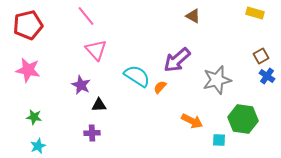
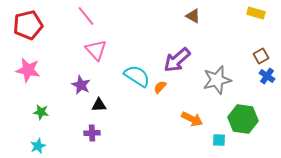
yellow rectangle: moved 1 px right
green star: moved 7 px right, 5 px up
orange arrow: moved 2 px up
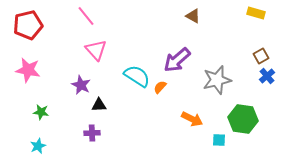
blue cross: rotated 14 degrees clockwise
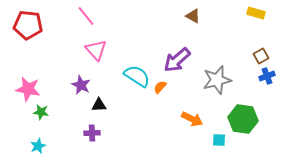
red pentagon: rotated 20 degrees clockwise
pink star: moved 19 px down
blue cross: rotated 21 degrees clockwise
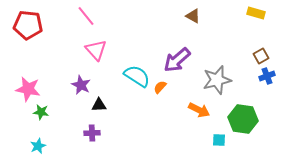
orange arrow: moved 7 px right, 9 px up
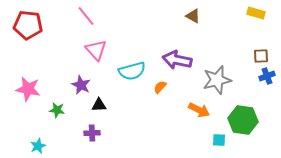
brown square: rotated 28 degrees clockwise
purple arrow: rotated 52 degrees clockwise
cyan semicircle: moved 5 px left, 5 px up; rotated 132 degrees clockwise
green star: moved 16 px right, 2 px up
green hexagon: moved 1 px down
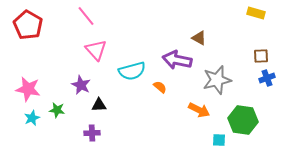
brown triangle: moved 6 px right, 22 px down
red pentagon: rotated 24 degrees clockwise
blue cross: moved 2 px down
orange semicircle: rotated 88 degrees clockwise
cyan star: moved 6 px left, 28 px up
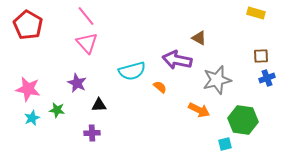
pink triangle: moved 9 px left, 7 px up
purple star: moved 4 px left, 2 px up
cyan square: moved 6 px right, 4 px down; rotated 16 degrees counterclockwise
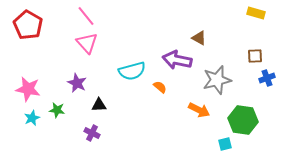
brown square: moved 6 px left
purple cross: rotated 28 degrees clockwise
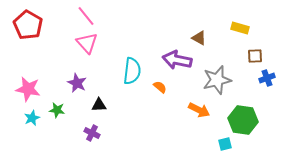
yellow rectangle: moved 16 px left, 15 px down
cyan semicircle: rotated 68 degrees counterclockwise
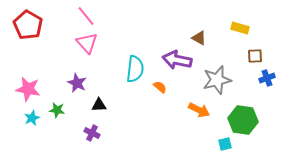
cyan semicircle: moved 3 px right, 2 px up
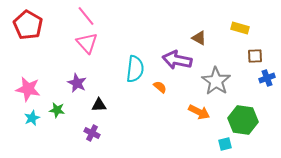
gray star: moved 1 px left, 1 px down; rotated 24 degrees counterclockwise
orange arrow: moved 2 px down
